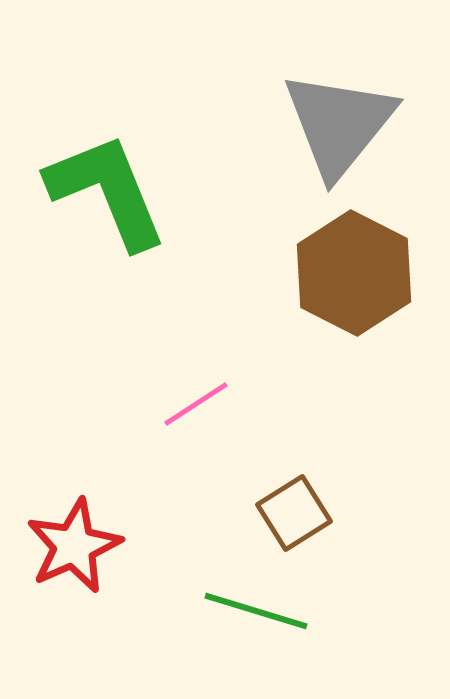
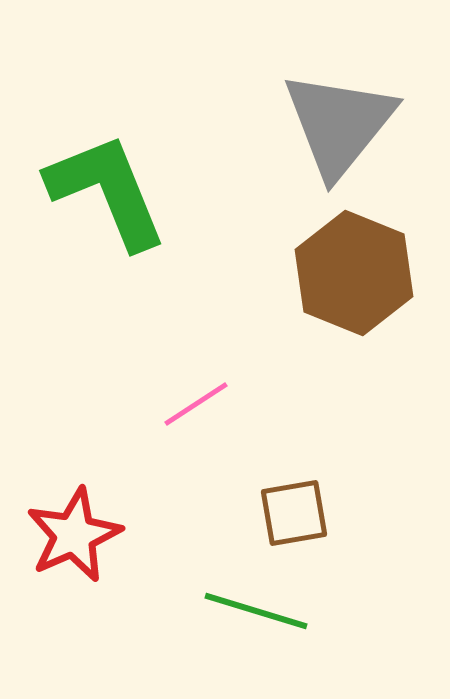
brown hexagon: rotated 5 degrees counterclockwise
brown square: rotated 22 degrees clockwise
red star: moved 11 px up
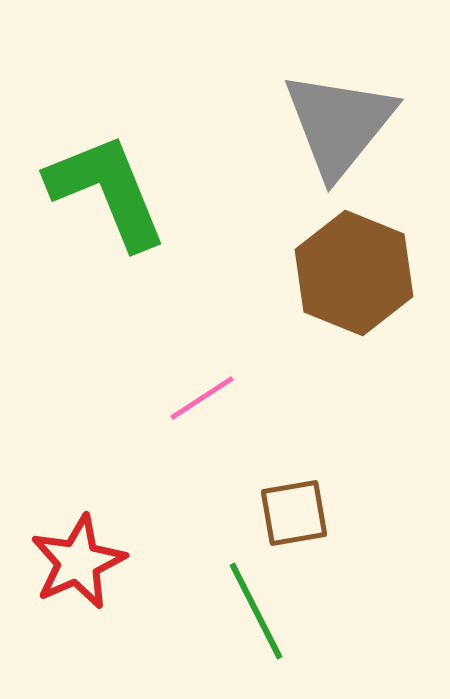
pink line: moved 6 px right, 6 px up
red star: moved 4 px right, 27 px down
green line: rotated 46 degrees clockwise
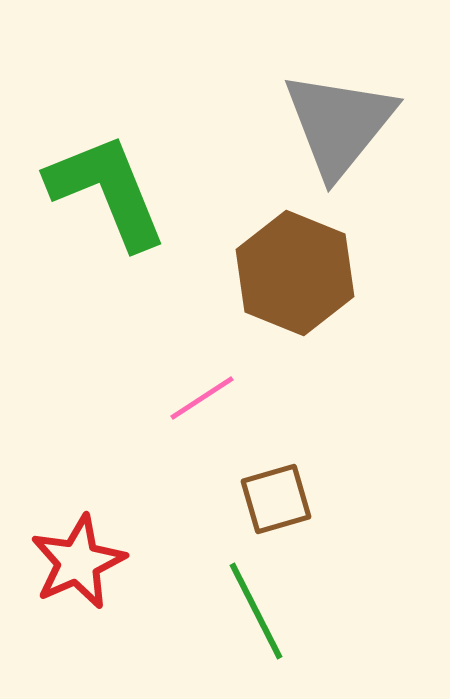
brown hexagon: moved 59 px left
brown square: moved 18 px left, 14 px up; rotated 6 degrees counterclockwise
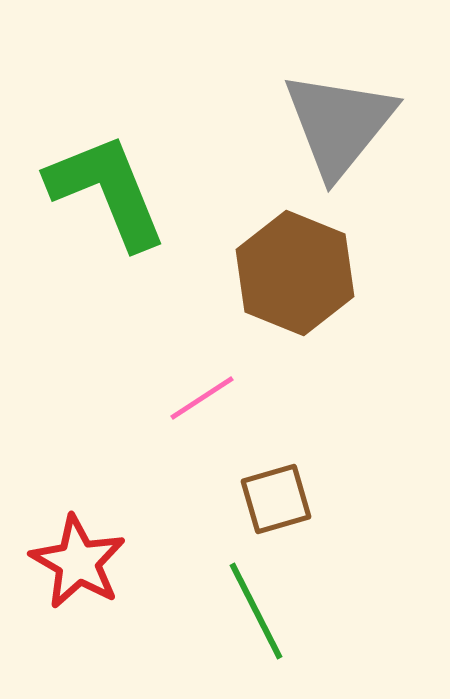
red star: rotated 18 degrees counterclockwise
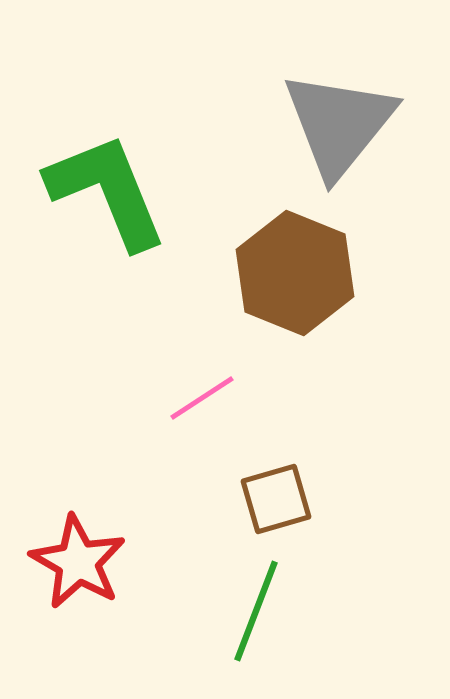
green line: rotated 48 degrees clockwise
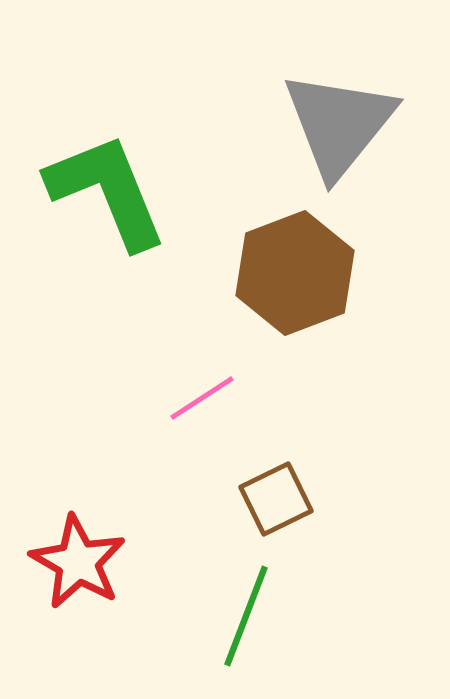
brown hexagon: rotated 17 degrees clockwise
brown square: rotated 10 degrees counterclockwise
green line: moved 10 px left, 5 px down
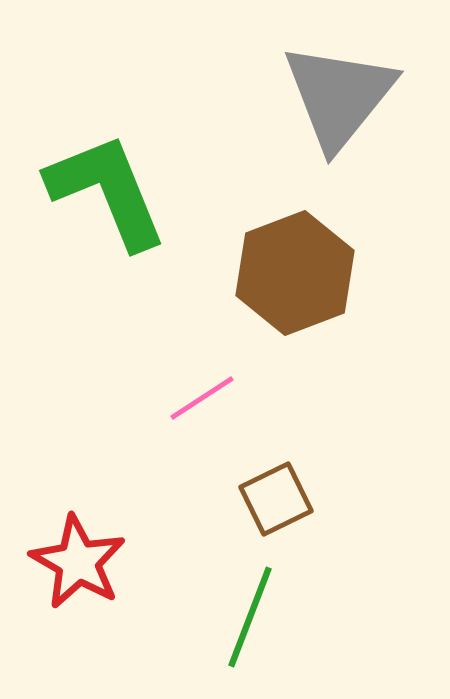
gray triangle: moved 28 px up
green line: moved 4 px right, 1 px down
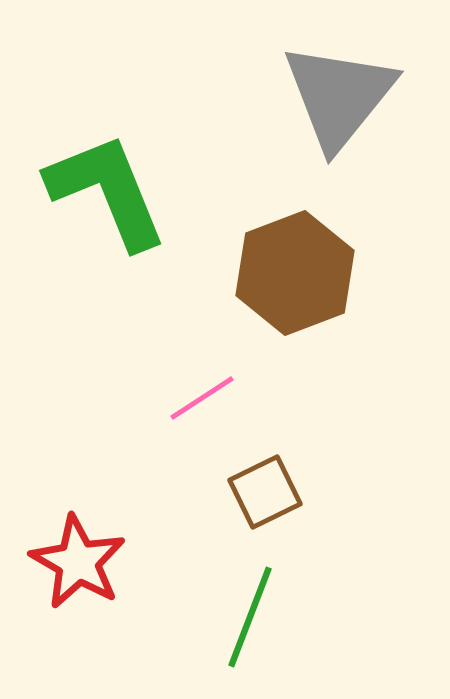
brown square: moved 11 px left, 7 px up
